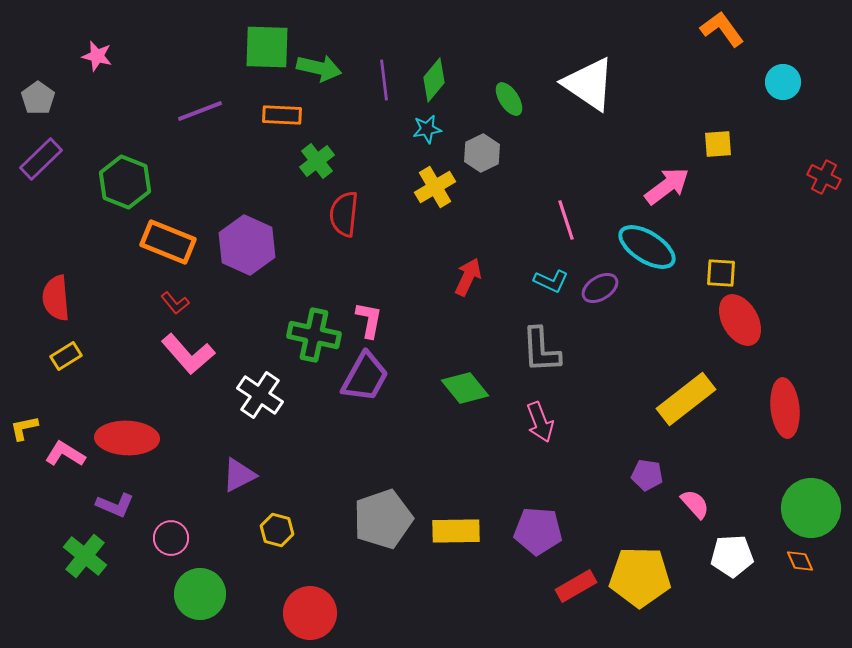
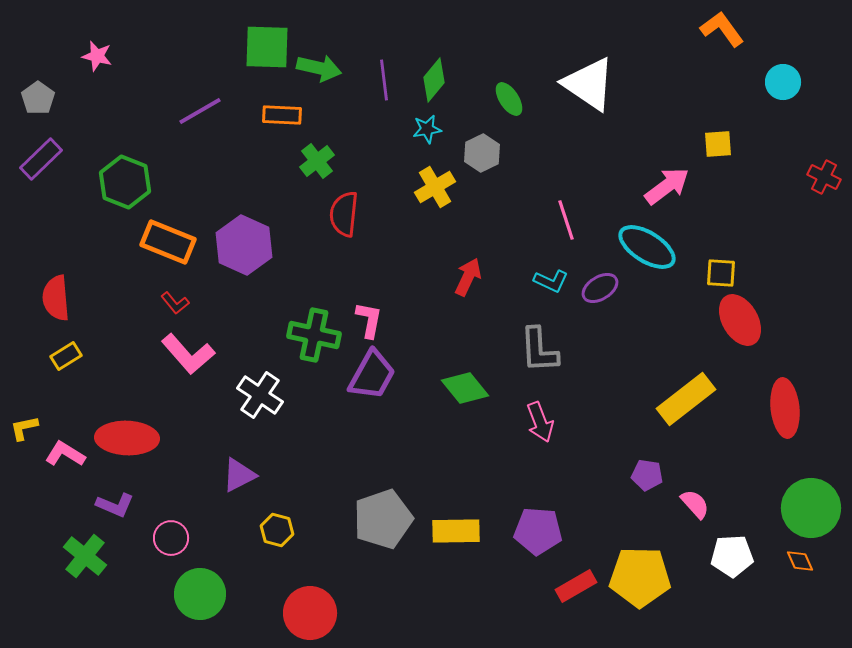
purple line at (200, 111): rotated 9 degrees counterclockwise
purple hexagon at (247, 245): moved 3 px left
gray L-shape at (541, 350): moved 2 px left
purple trapezoid at (365, 377): moved 7 px right, 2 px up
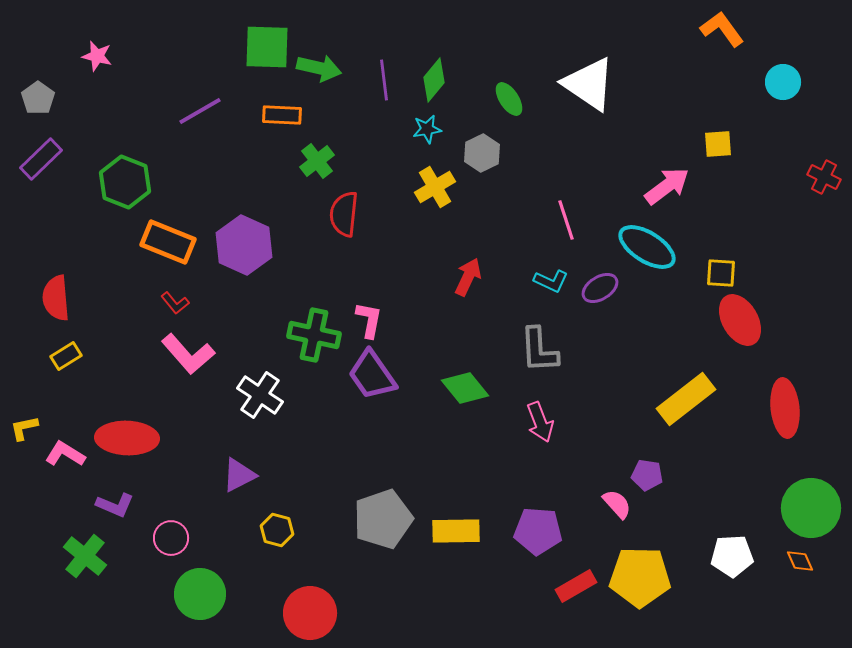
purple trapezoid at (372, 375): rotated 116 degrees clockwise
pink semicircle at (695, 504): moved 78 px left
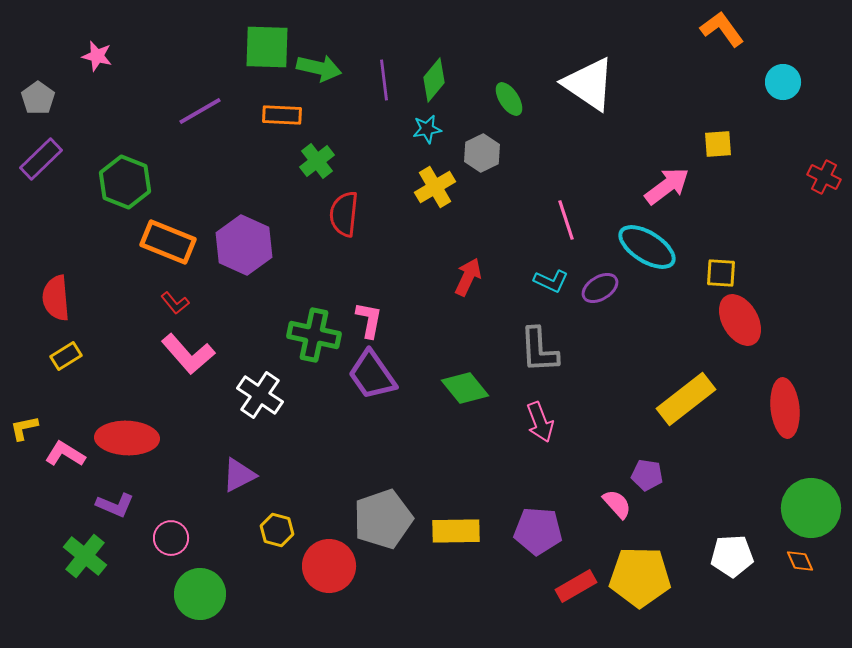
red circle at (310, 613): moved 19 px right, 47 px up
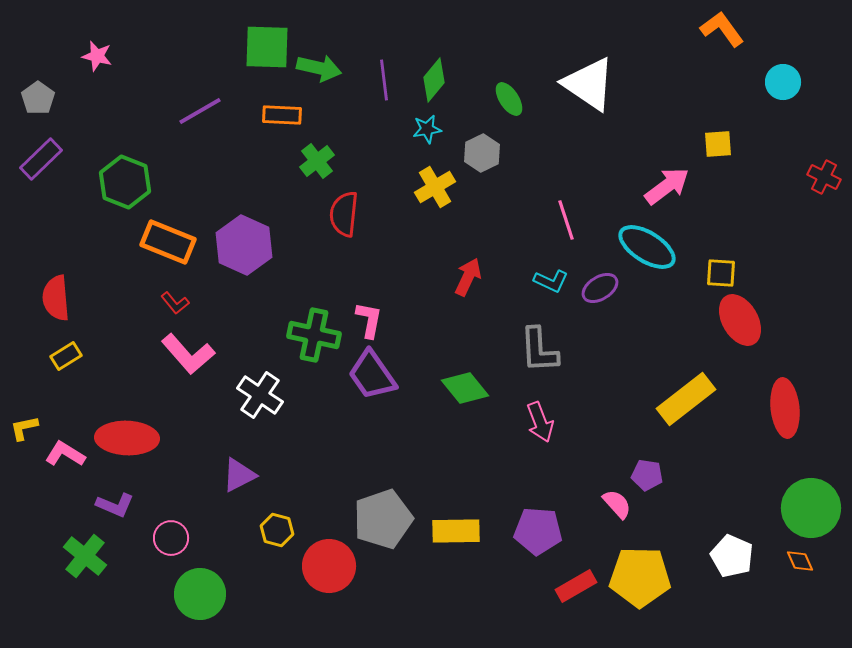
white pentagon at (732, 556): rotated 27 degrees clockwise
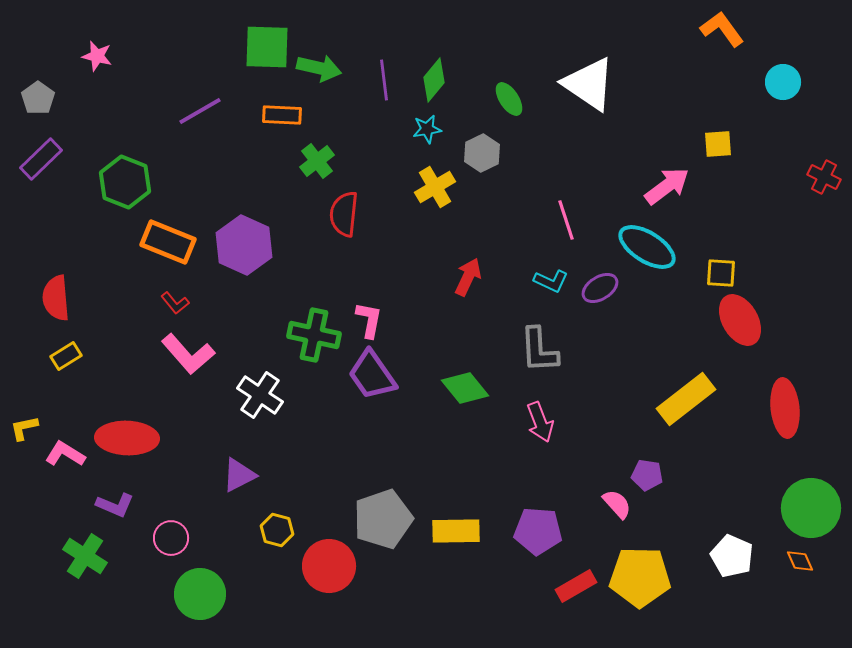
green cross at (85, 556): rotated 6 degrees counterclockwise
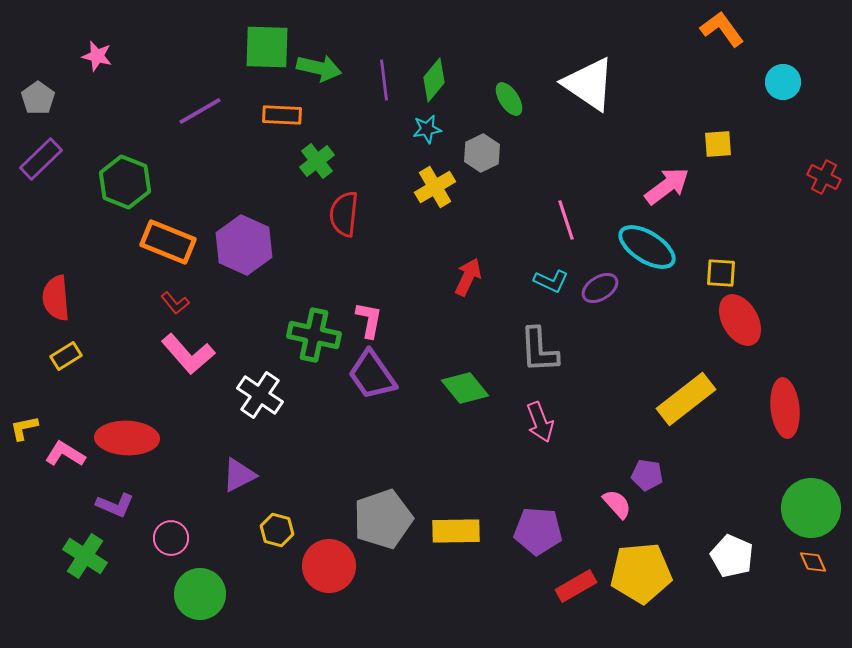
orange diamond at (800, 561): moved 13 px right, 1 px down
yellow pentagon at (640, 577): moved 1 px right, 4 px up; rotated 6 degrees counterclockwise
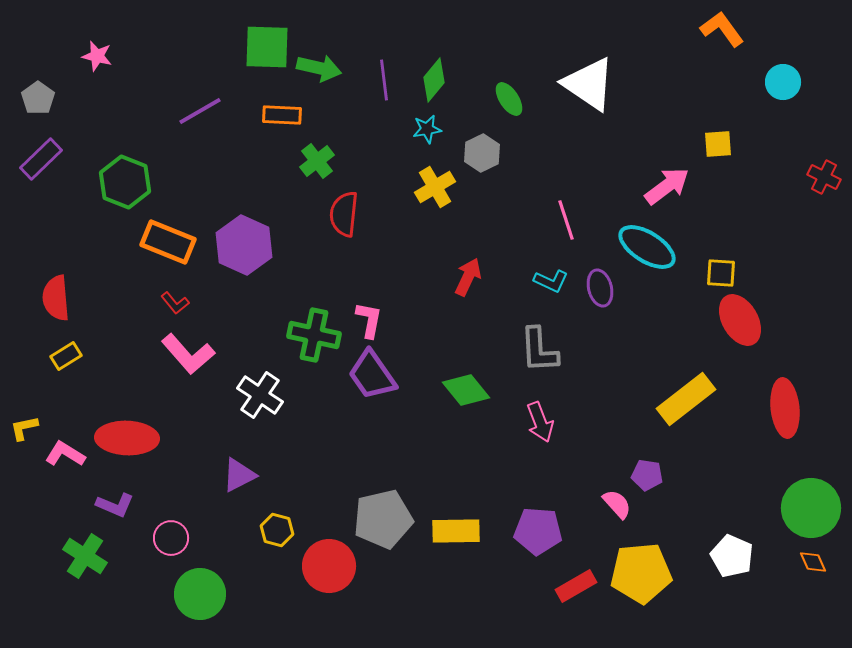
purple ellipse at (600, 288): rotated 72 degrees counterclockwise
green diamond at (465, 388): moved 1 px right, 2 px down
gray pentagon at (383, 519): rotated 6 degrees clockwise
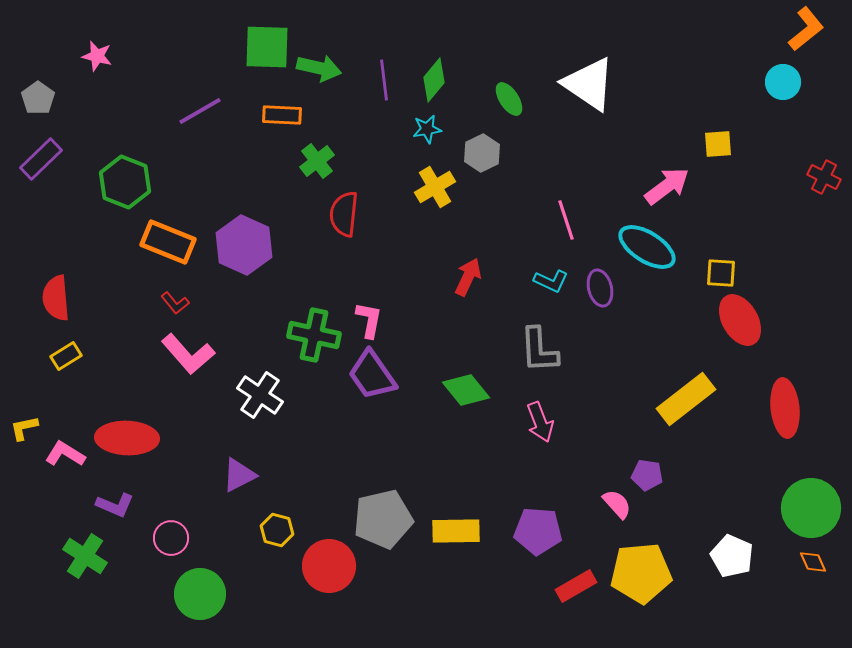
orange L-shape at (722, 29): moved 84 px right; rotated 87 degrees clockwise
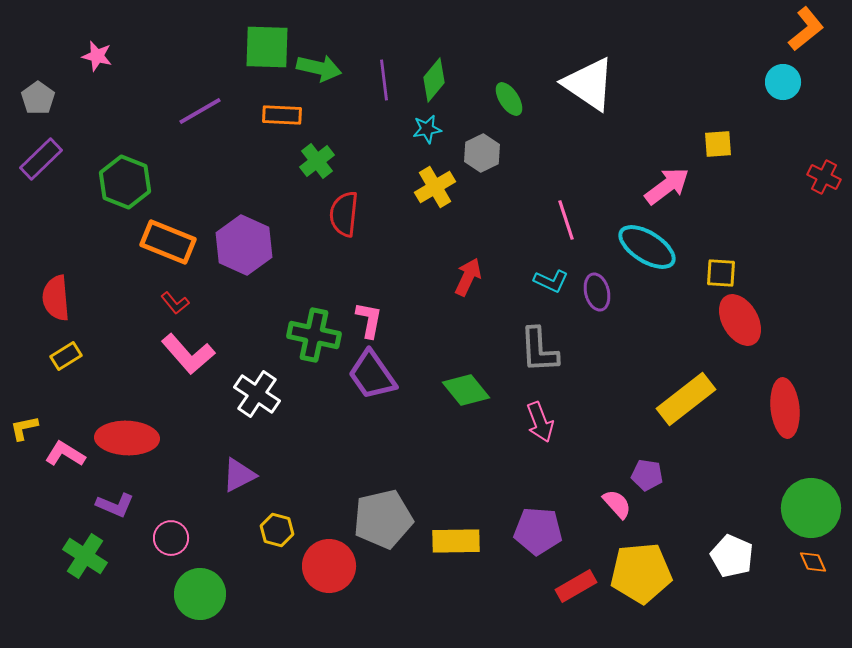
purple ellipse at (600, 288): moved 3 px left, 4 px down
white cross at (260, 395): moved 3 px left, 1 px up
yellow rectangle at (456, 531): moved 10 px down
